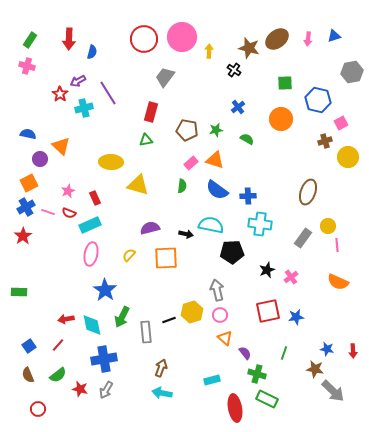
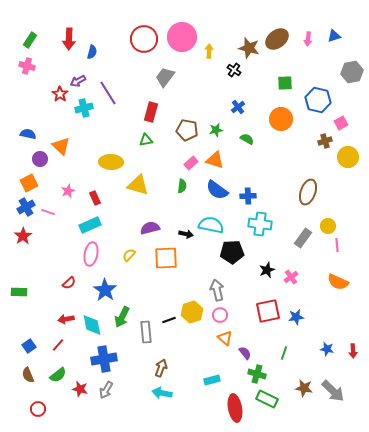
red semicircle at (69, 213): moved 70 px down; rotated 64 degrees counterclockwise
brown star at (315, 369): moved 11 px left, 19 px down
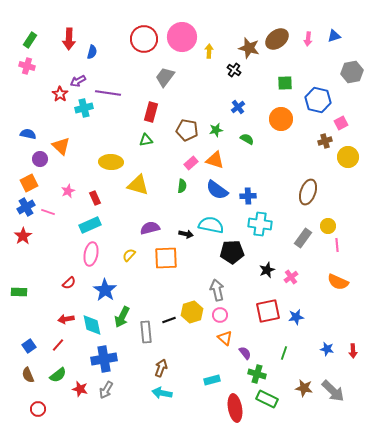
purple line at (108, 93): rotated 50 degrees counterclockwise
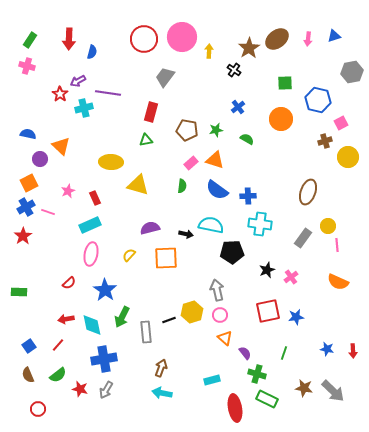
brown star at (249, 48): rotated 25 degrees clockwise
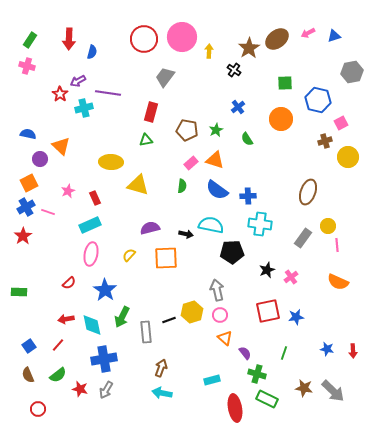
pink arrow at (308, 39): moved 6 px up; rotated 56 degrees clockwise
green star at (216, 130): rotated 16 degrees counterclockwise
green semicircle at (247, 139): rotated 152 degrees counterclockwise
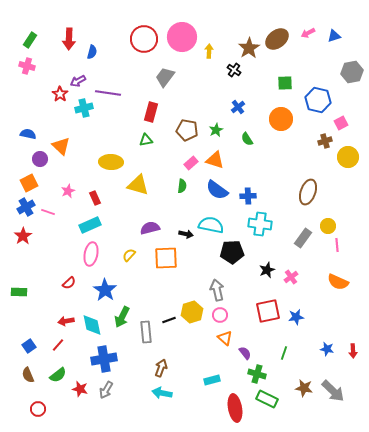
red arrow at (66, 319): moved 2 px down
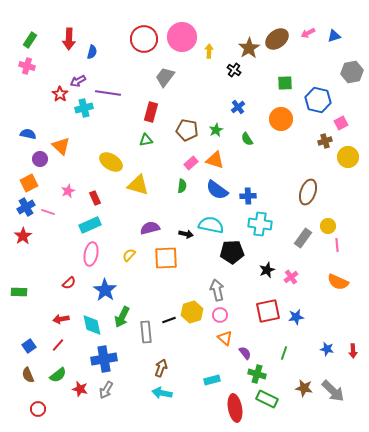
yellow ellipse at (111, 162): rotated 30 degrees clockwise
red arrow at (66, 321): moved 5 px left, 2 px up
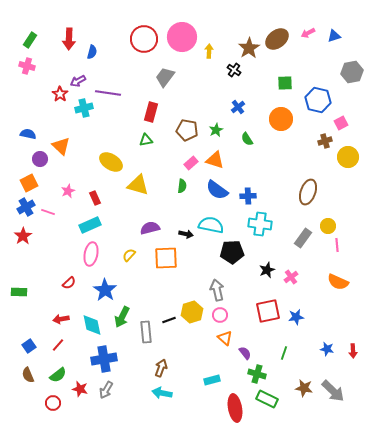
red circle at (38, 409): moved 15 px right, 6 px up
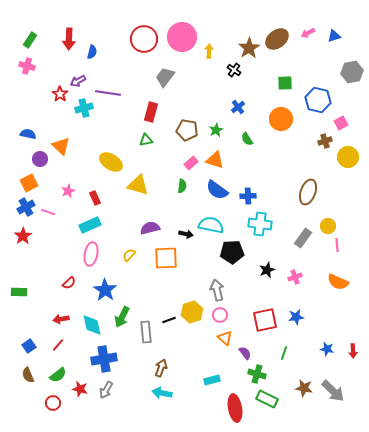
pink cross at (291, 277): moved 4 px right; rotated 16 degrees clockwise
red square at (268, 311): moved 3 px left, 9 px down
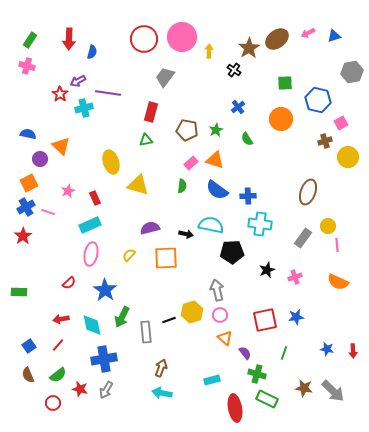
yellow ellipse at (111, 162): rotated 40 degrees clockwise
